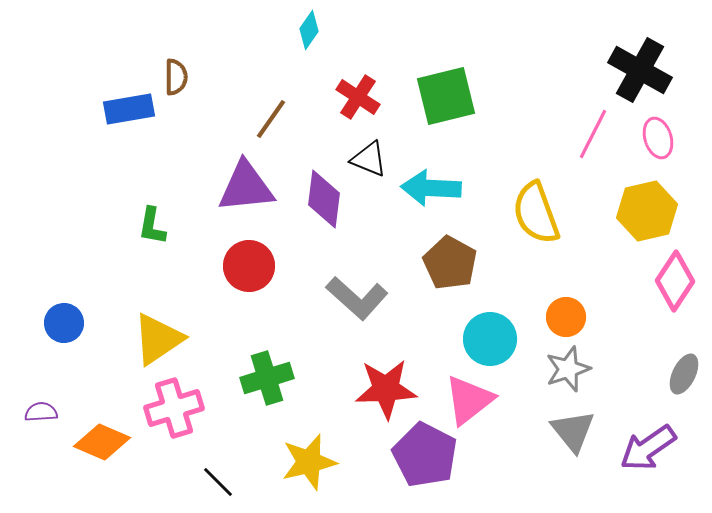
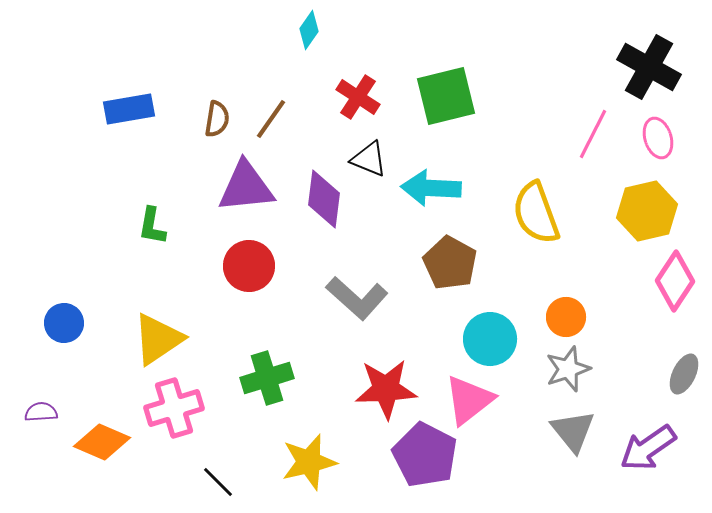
black cross: moved 9 px right, 3 px up
brown semicircle: moved 41 px right, 42 px down; rotated 9 degrees clockwise
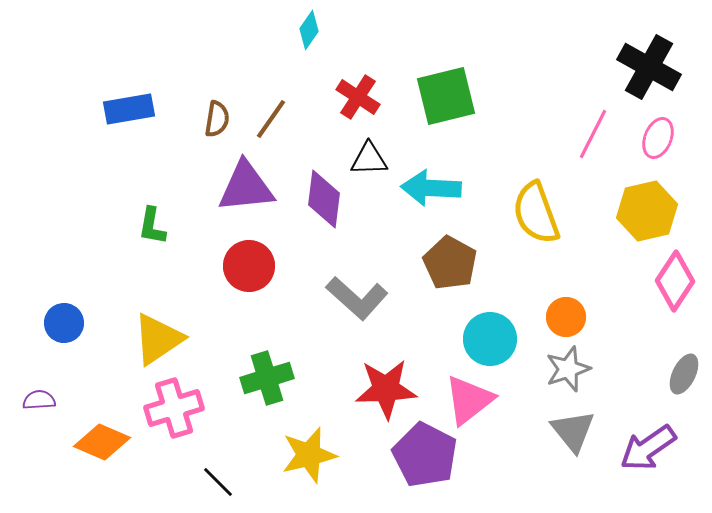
pink ellipse: rotated 39 degrees clockwise
black triangle: rotated 24 degrees counterclockwise
purple semicircle: moved 2 px left, 12 px up
yellow star: moved 7 px up
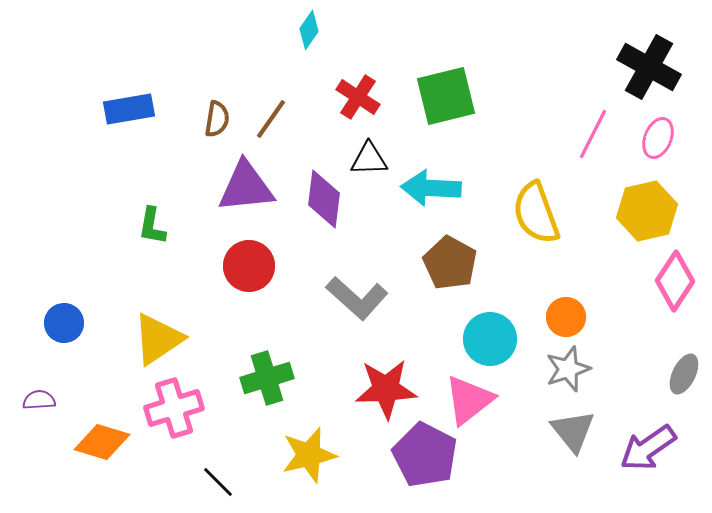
orange diamond: rotated 6 degrees counterclockwise
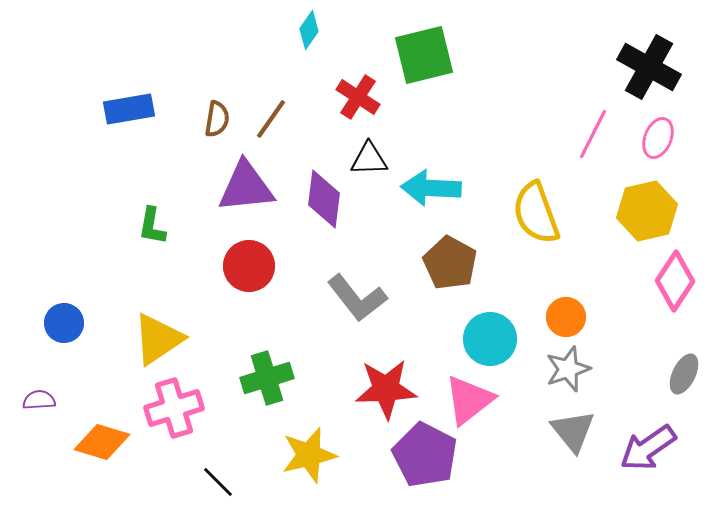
green square: moved 22 px left, 41 px up
gray L-shape: rotated 10 degrees clockwise
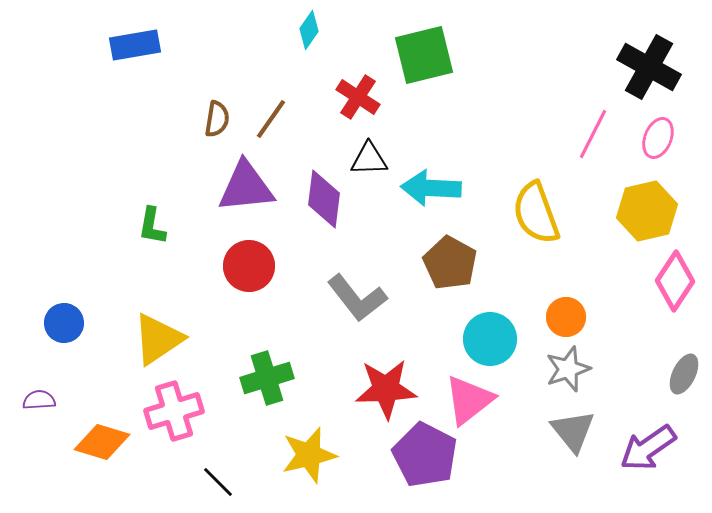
blue rectangle: moved 6 px right, 64 px up
pink cross: moved 3 px down
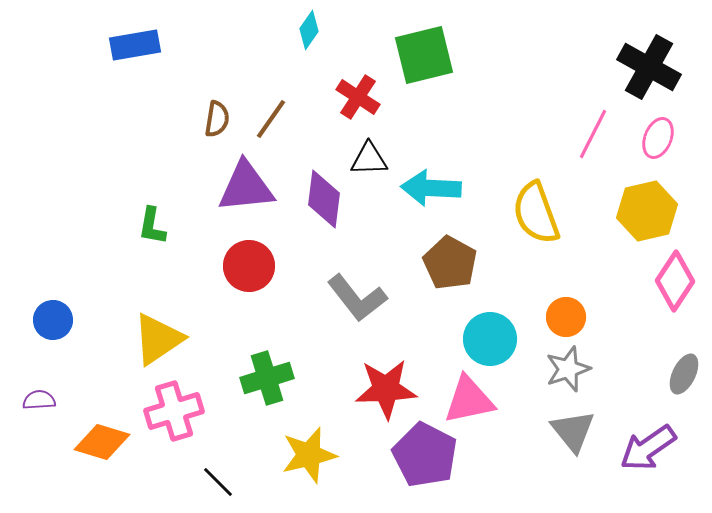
blue circle: moved 11 px left, 3 px up
pink triangle: rotated 26 degrees clockwise
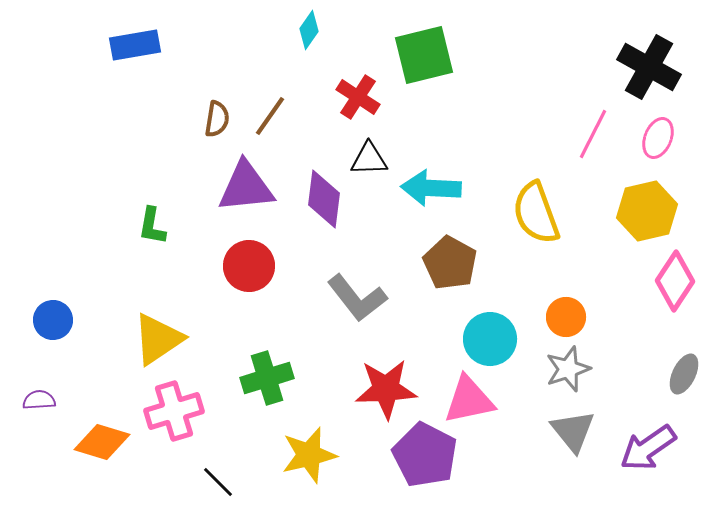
brown line: moved 1 px left, 3 px up
